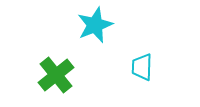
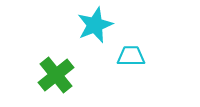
cyan trapezoid: moved 11 px left, 11 px up; rotated 88 degrees clockwise
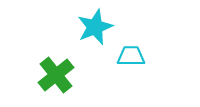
cyan star: moved 2 px down
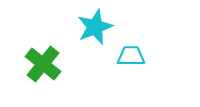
green cross: moved 13 px left, 11 px up; rotated 12 degrees counterclockwise
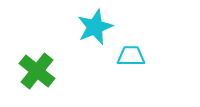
green cross: moved 6 px left, 7 px down
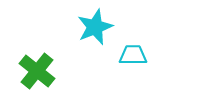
cyan trapezoid: moved 2 px right, 1 px up
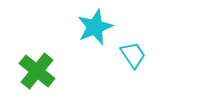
cyan trapezoid: rotated 56 degrees clockwise
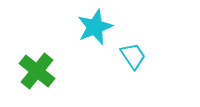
cyan trapezoid: moved 1 px down
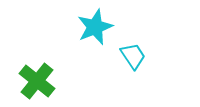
green cross: moved 10 px down
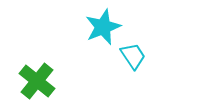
cyan star: moved 8 px right
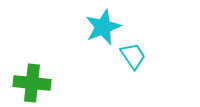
green cross: moved 5 px left, 2 px down; rotated 33 degrees counterclockwise
